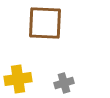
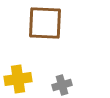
gray cross: moved 2 px left, 2 px down
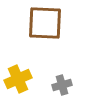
yellow cross: rotated 16 degrees counterclockwise
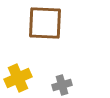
yellow cross: moved 1 px up
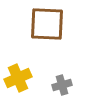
brown square: moved 2 px right, 1 px down
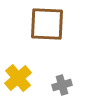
yellow cross: rotated 16 degrees counterclockwise
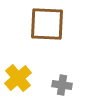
gray cross: rotated 24 degrees clockwise
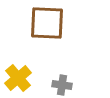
brown square: moved 1 px up
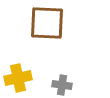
yellow cross: rotated 28 degrees clockwise
